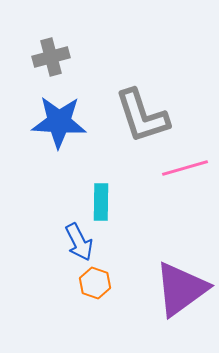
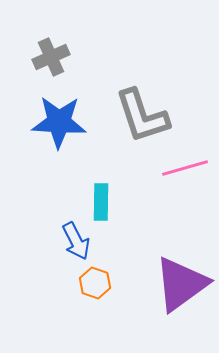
gray cross: rotated 9 degrees counterclockwise
blue arrow: moved 3 px left, 1 px up
purple triangle: moved 5 px up
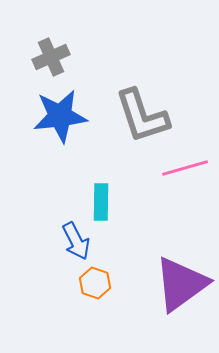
blue star: moved 1 px right, 6 px up; rotated 10 degrees counterclockwise
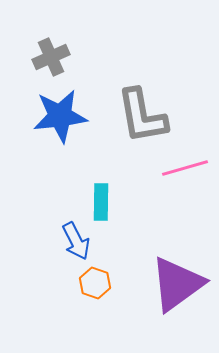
gray L-shape: rotated 8 degrees clockwise
purple triangle: moved 4 px left
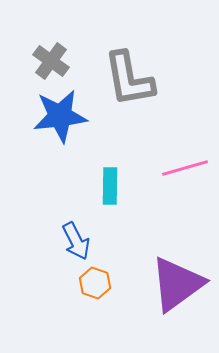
gray cross: moved 4 px down; rotated 30 degrees counterclockwise
gray L-shape: moved 13 px left, 37 px up
cyan rectangle: moved 9 px right, 16 px up
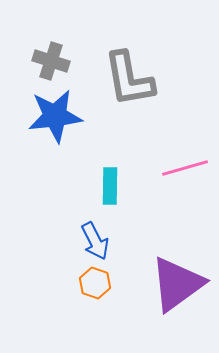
gray cross: rotated 18 degrees counterclockwise
blue star: moved 5 px left
blue arrow: moved 19 px right
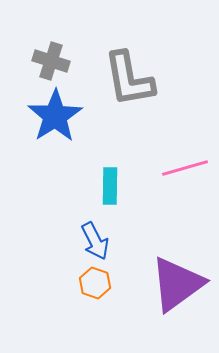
blue star: rotated 26 degrees counterclockwise
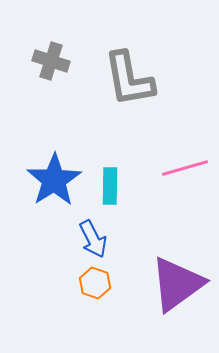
blue star: moved 1 px left, 64 px down
blue arrow: moved 2 px left, 2 px up
